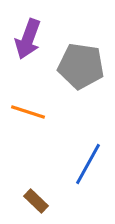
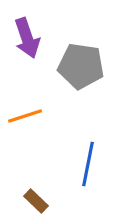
purple arrow: moved 1 px left, 1 px up; rotated 39 degrees counterclockwise
orange line: moved 3 px left, 4 px down; rotated 36 degrees counterclockwise
blue line: rotated 18 degrees counterclockwise
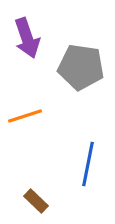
gray pentagon: moved 1 px down
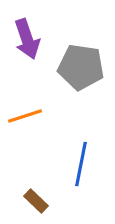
purple arrow: moved 1 px down
blue line: moved 7 px left
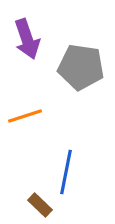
blue line: moved 15 px left, 8 px down
brown rectangle: moved 4 px right, 4 px down
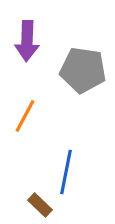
purple arrow: moved 2 px down; rotated 21 degrees clockwise
gray pentagon: moved 2 px right, 3 px down
orange line: rotated 44 degrees counterclockwise
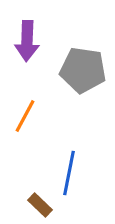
blue line: moved 3 px right, 1 px down
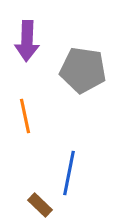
orange line: rotated 40 degrees counterclockwise
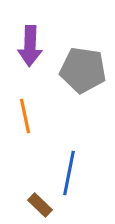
purple arrow: moved 3 px right, 5 px down
